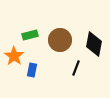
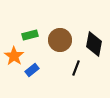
blue rectangle: rotated 40 degrees clockwise
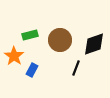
black diamond: rotated 60 degrees clockwise
blue rectangle: rotated 24 degrees counterclockwise
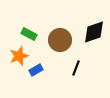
green rectangle: moved 1 px left, 1 px up; rotated 42 degrees clockwise
black diamond: moved 12 px up
orange star: moved 5 px right; rotated 18 degrees clockwise
blue rectangle: moved 4 px right; rotated 32 degrees clockwise
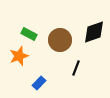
blue rectangle: moved 3 px right, 13 px down; rotated 16 degrees counterclockwise
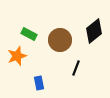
black diamond: moved 1 px up; rotated 20 degrees counterclockwise
orange star: moved 2 px left
blue rectangle: rotated 56 degrees counterclockwise
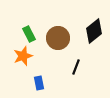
green rectangle: rotated 35 degrees clockwise
brown circle: moved 2 px left, 2 px up
orange star: moved 6 px right
black line: moved 1 px up
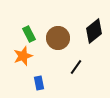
black line: rotated 14 degrees clockwise
